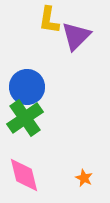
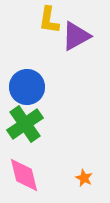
purple triangle: rotated 16 degrees clockwise
green cross: moved 6 px down
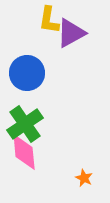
purple triangle: moved 5 px left, 3 px up
blue circle: moved 14 px up
pink diamond: moved 23 px up; rotated 9 degrees clockwise
